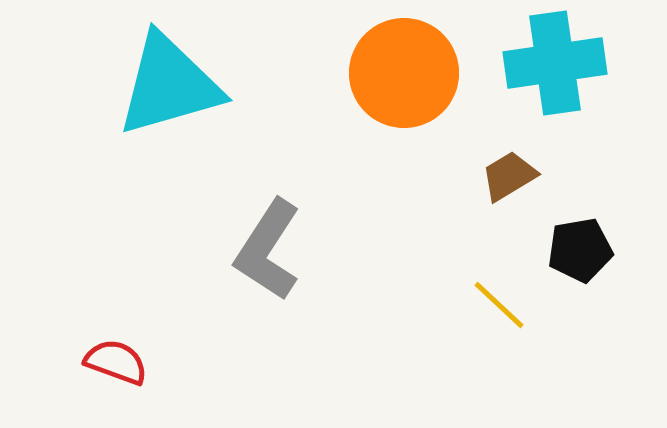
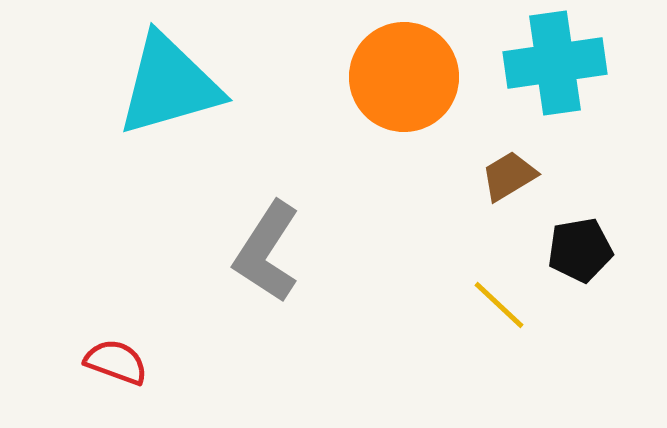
orange circle: moved 4 px down
gray L-shape: moved 1 px left, 2 px down
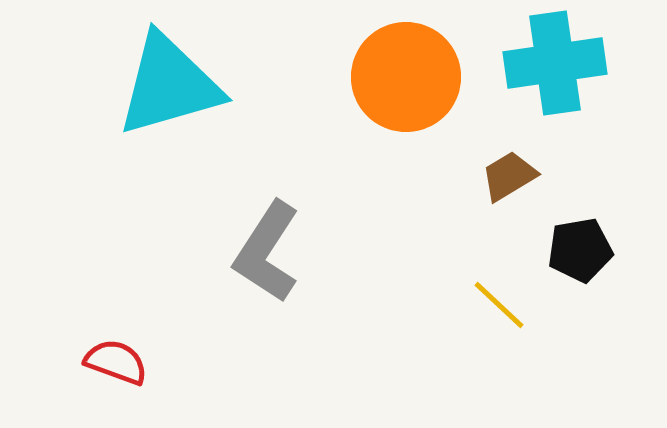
orange circle: moved 2 px right
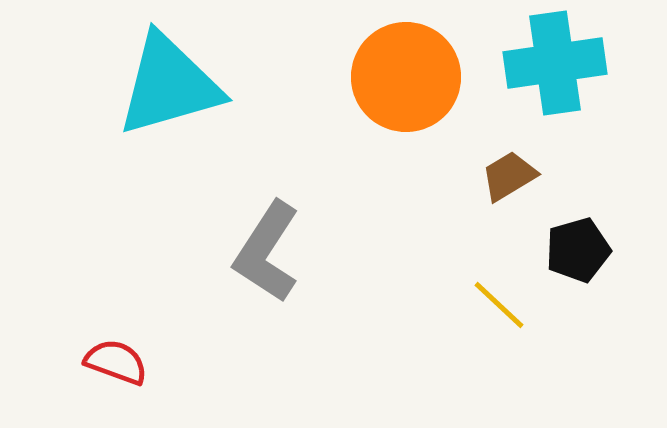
black pentagon: moved 2 px left; rotated 6 degrees counterclockwise
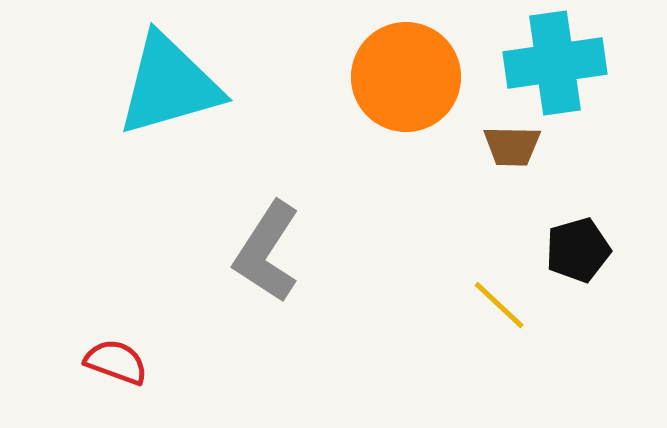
brown trapezoid: moved 3 px right, 30 px up; rotated 148 degrees counterclockwise
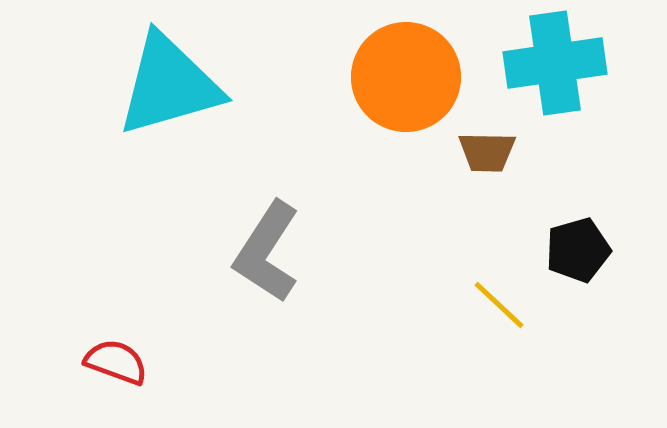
brown trapezoid: moved 25 px left, 6 px down
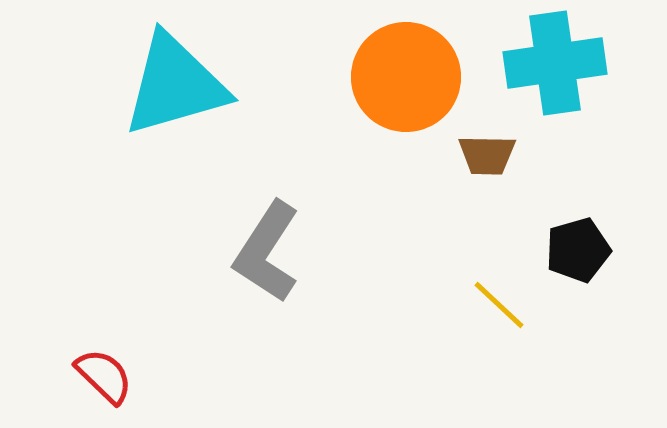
cyan triangle: moved 6 px right
brown trapezoid: moved 3 px down
red semicircle: moved 12 px left, 14 px down; rotated 24 degrees clockwise
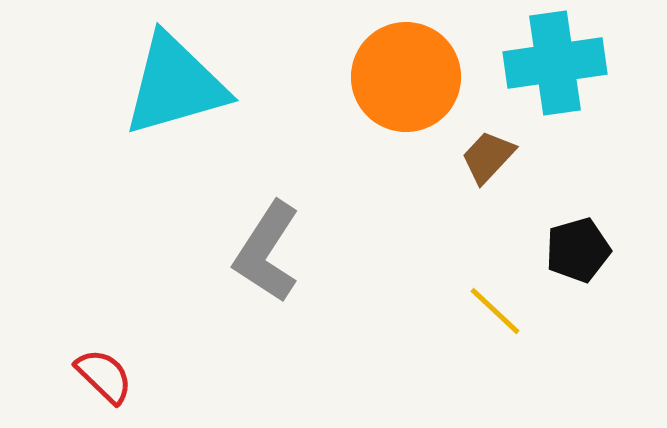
brown trapezoid: moved 1 px right, 2 px down; rotated 132 degrees clockwise
yellow line: moved 4 px left, 6 px down
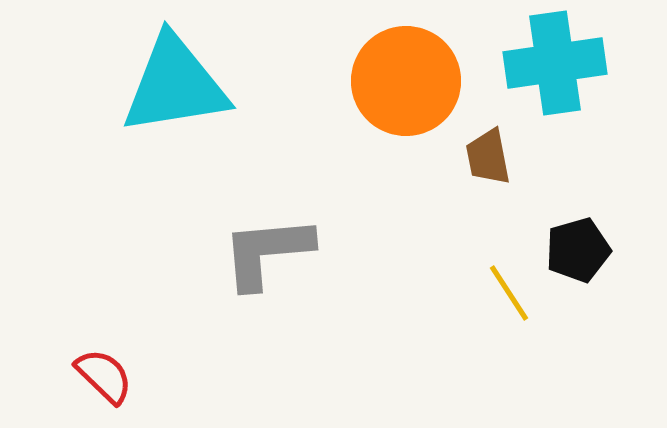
orange circle: moved 4 px down
cyan triangle: rotated 7 degrees clockwise
brown trapezoid: rotated 54 degrees counterclockwise
gray L-shape: rotated 52 degrees clockwise
yellow line: moved 14 px right, 18 px up; rotated 14 degrees clockwise
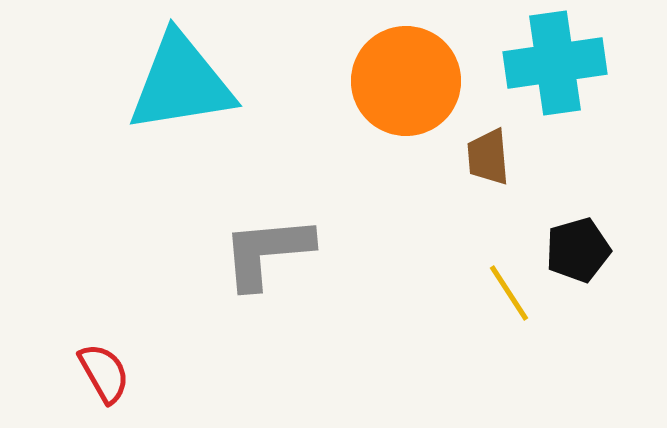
cyan triangle: moved 6 px right, 2 px up
brown trapezoid: rotated 6 degrees clockwise
red semicircle: moved 3 px up; rotated 16 degrees clockwise
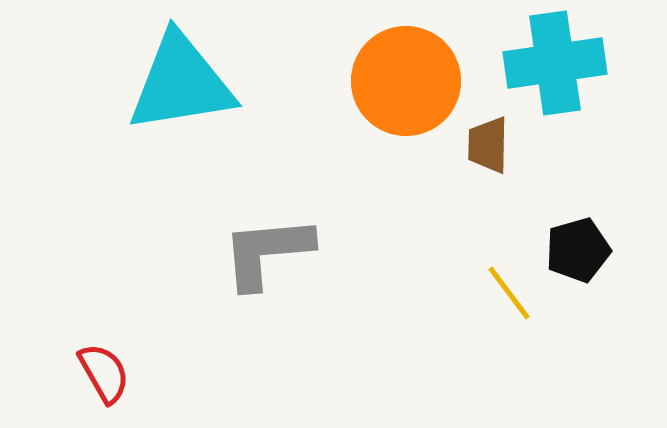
brown trapezoid: moved 12 px up; rotated 6 degrees clockwise
yellow line: rotated 4 degrees counterclockwise
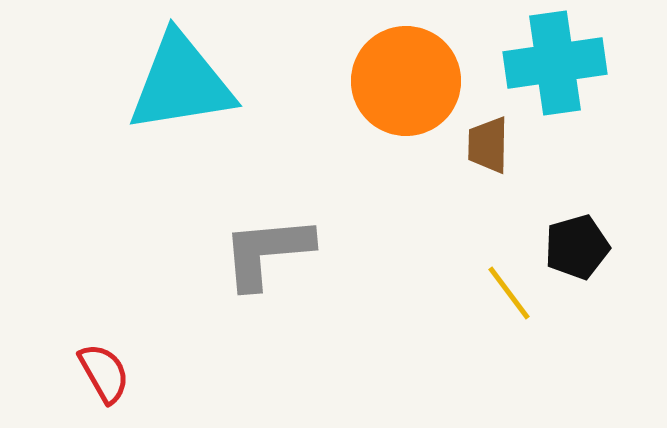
black pentagon: moved 1 px left, 3 px up
